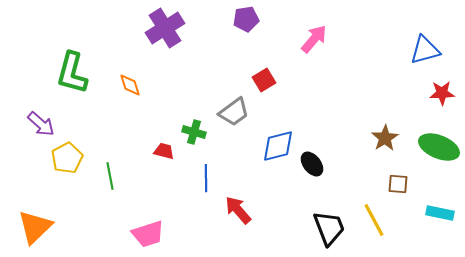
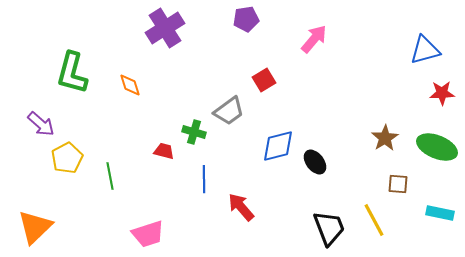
gray trapezoid: moved 5 px left, 1 px up
green ellipse: moved 2 px left
black ellipse: moved 3 px right, 2 px up
blue line: moved 2 px left, 1 px down
red arrow: moved 3 px right, 3 px up
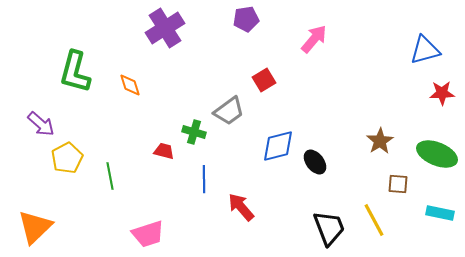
green L-shape: moved 3 px right, 1 px up
brown star: moved 5 px left, 3 px down
green ellipse: moved 7 px down
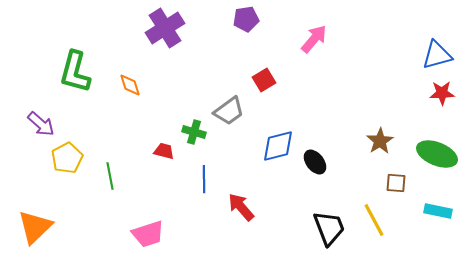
blue triangle: moved 12 px right, 5 px down
brown square: moved 2 px left, 1 px up
cyan rectangle: moved 2 px left, 2 px up
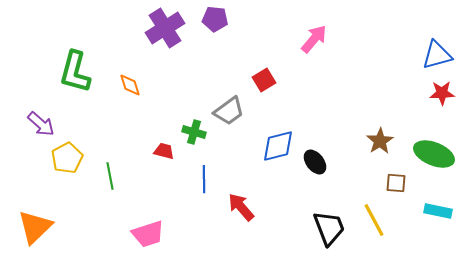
purple pentagon: moved 31 px left; rotated 15 degrees clockwise
green ellipse: moved 3 px left
